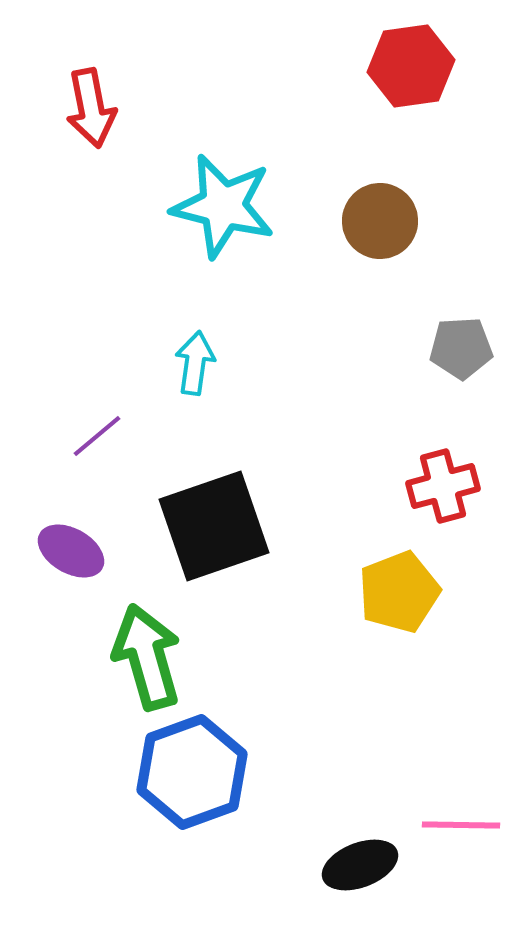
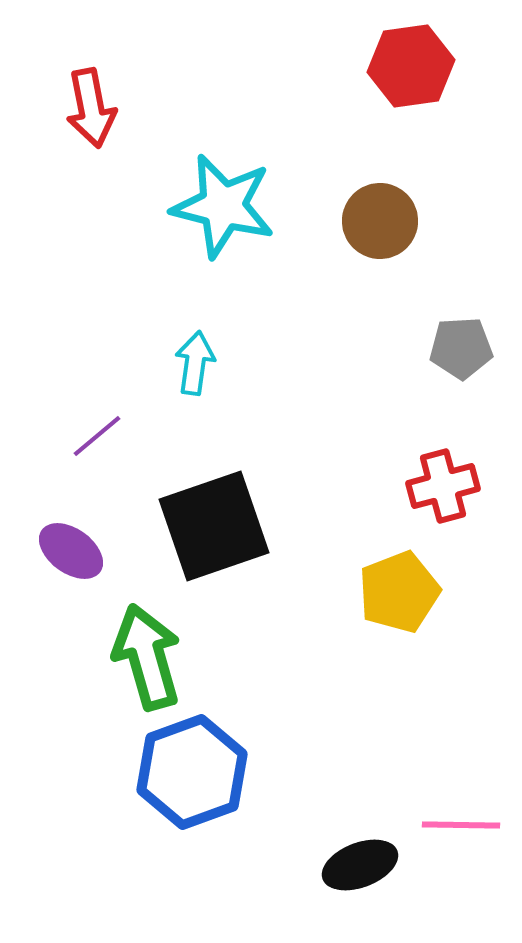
purple ellipse: rotated 6 degrees clockwise
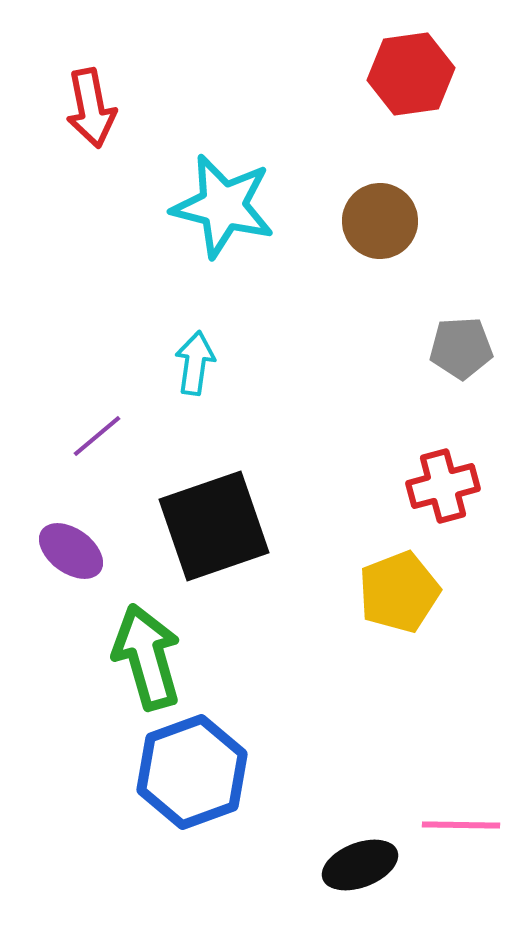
red hexagon: moved 8 px down
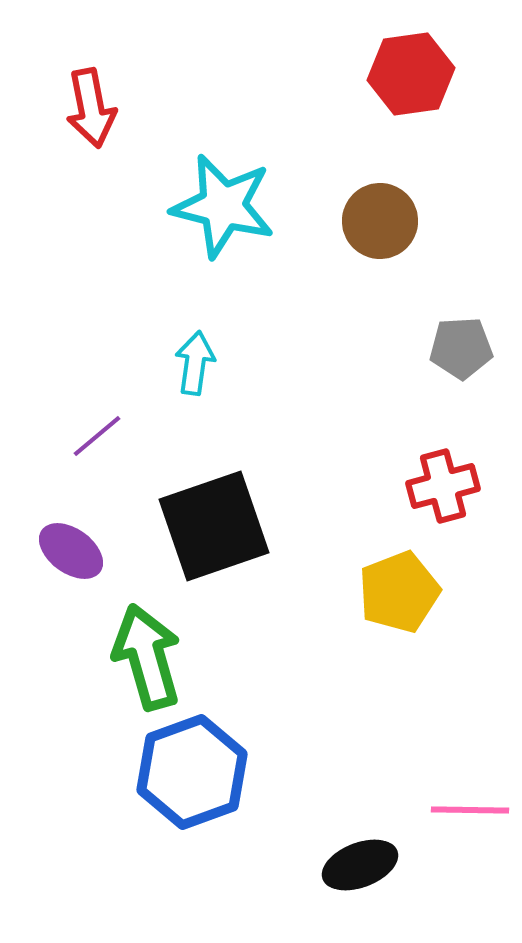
pink line: moved 9 px right, 15 px up
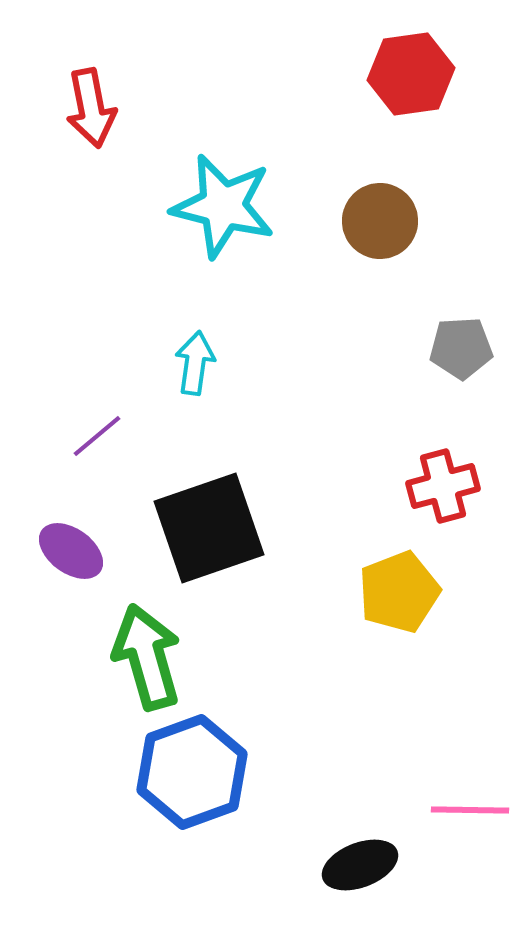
black square: moved 5 px left, 2 px down
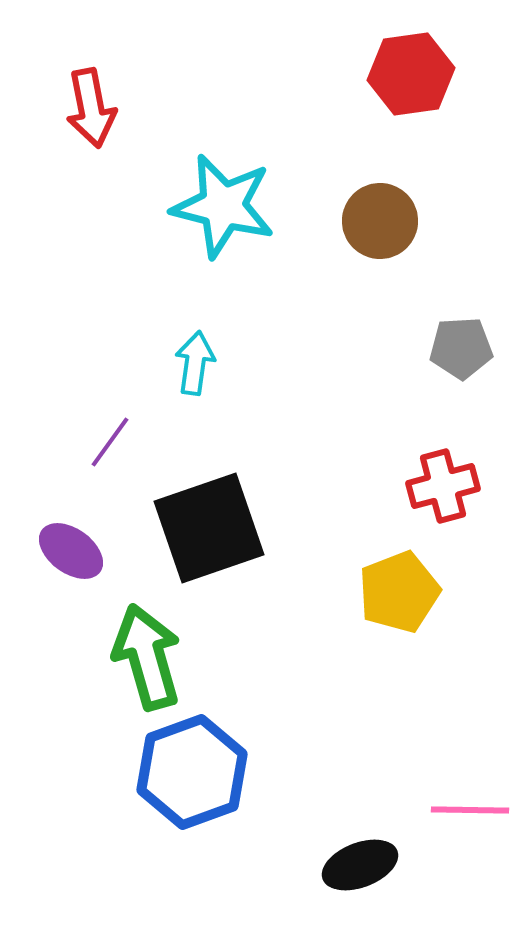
purple line: moved 13 px right, 6 px down; rotated 14 degrees counterclockwise
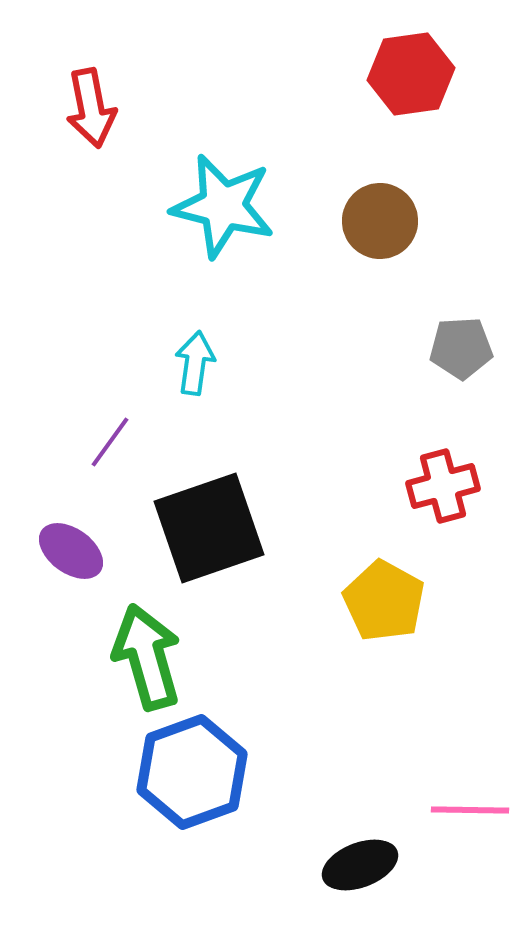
yellow pentagon: moved 15 px left, 9 px down; rotated 22 degrees counterclockwise
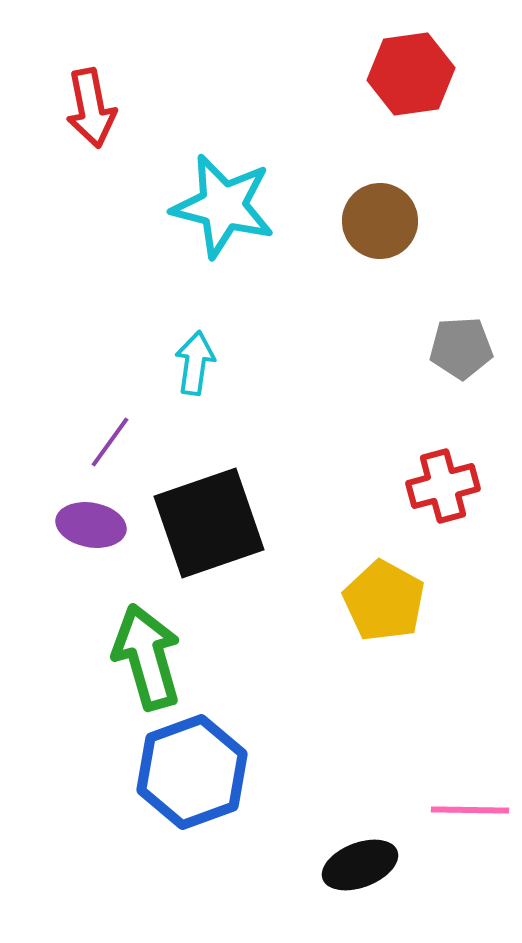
black square: moved 5 px up
purple ellipse: moved 20 px right, 26 px up; rotated 26 degrees counterclockwise
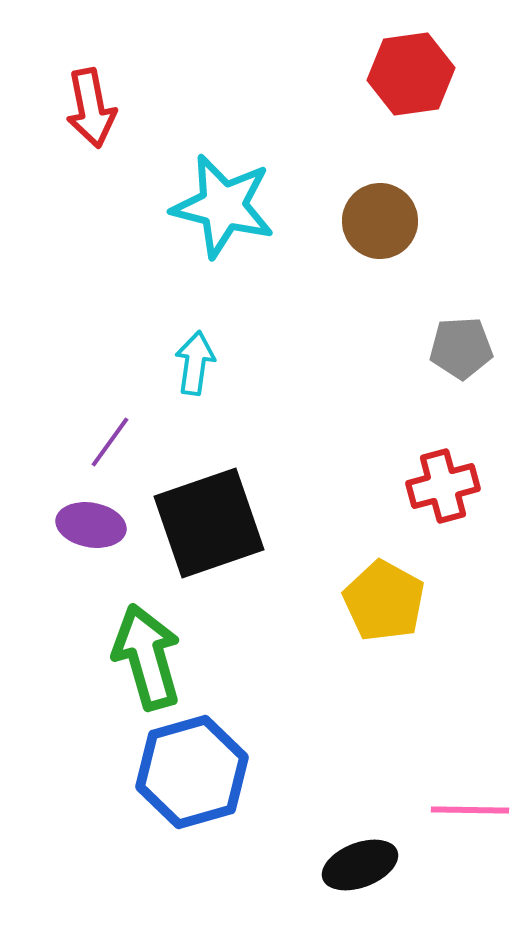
blue hexagon: rotated 4 degrees clockwise
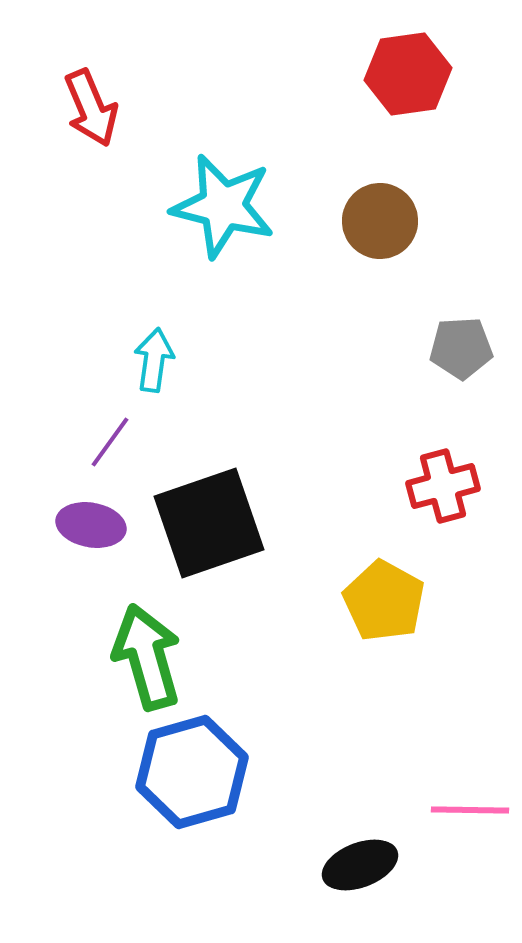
red hexagon: moved 3 px left
red arrow: rotated 12 degrees counterclockwise
cyan arrow: moved 41 px left, 3 px up
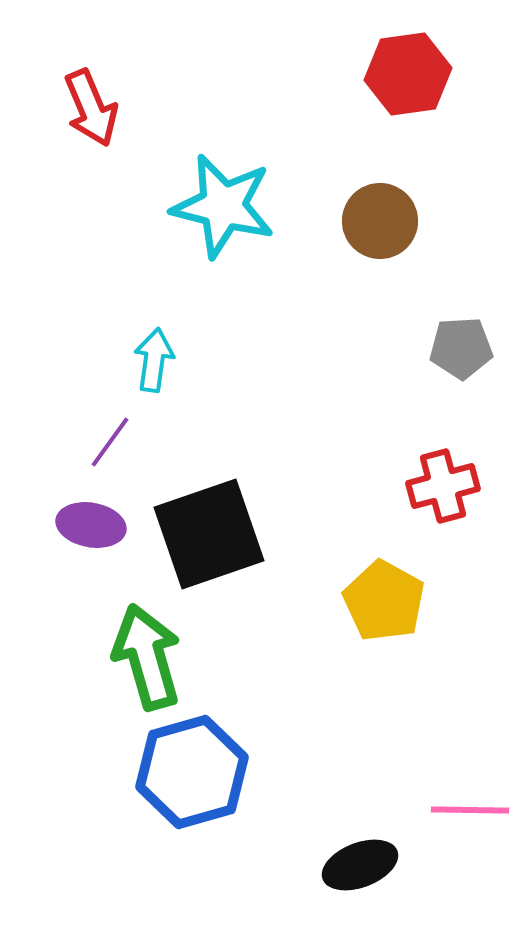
black square: moved 11 px down
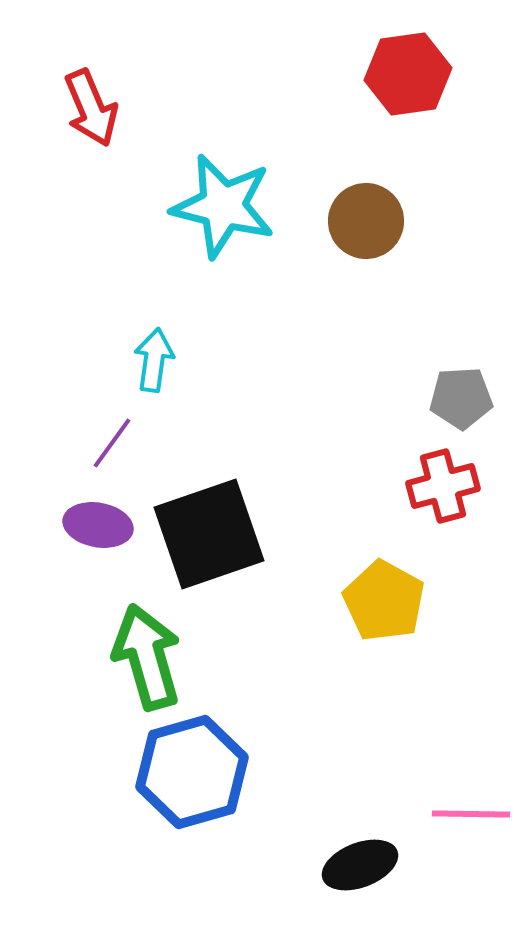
brown circle: moved 14 px left
gray pentagon: moved 50 px down
purple line: moved 2 px right, 1 px down
purple ellipse: moved 7 px right
pink line: moved 1 px right, 4 px down
